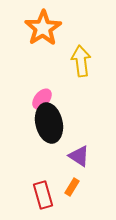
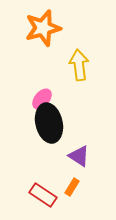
orange star: rotated 18 degrees clockwise
yellow arrow: moved 2 px left, 4 px down
red rectangle: rotated 40 degrees counterclockwise
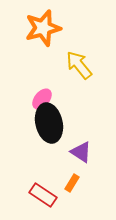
yellow arrow: rotated 32 degrees counterclockwise
purple triangle: moved 2 px right, 4 px up
orange rectangle: moved 4 px up
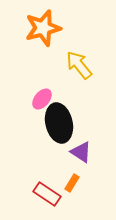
black ellipse: moved 10 px right
red rectangle: moved 4 px right, 1 px up
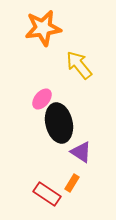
orange star: rotated 6 degrees clockwise
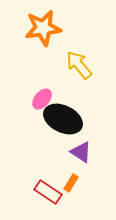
black ellipse: moved 4 px right, 4 px up; rotated 51 degrees counterclockwise
orange rectangle: moved 1 px left
red rectangle: moved 1 px right, 2 px up
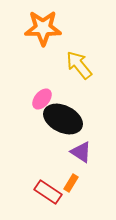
orange star: rotated 9 degrees clockwise
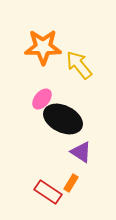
orange star: moved 19 px down
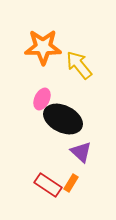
pink ellipse: rotated 15 degrees counterclockwise
purple triangle: rotated 10 degrees clockwise
red rectangle: moved 7 px up
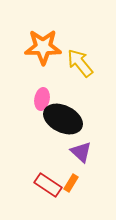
yellow arrow: moved 1 px right, 2 px up
pink ellipse: rotated 15 degrees counterclockwise
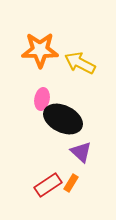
orange star: moved 3 px left, 3 px down
yellow arrow: rotated 24 degrees counterclockwise
red rectangle: rotated 68 degrees counterclockwise
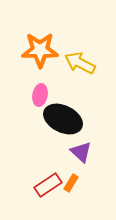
pink ellipse: moved 2 px left, 4 px up
